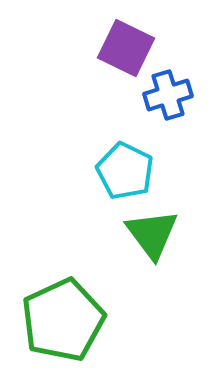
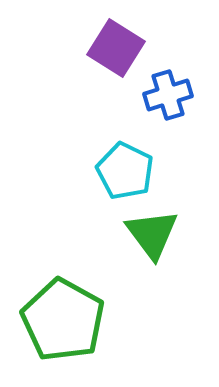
purple square: moved 10 px left; rotated 6 degrees clockwise
green pentagon: rotated 18 degrees counterclockwise
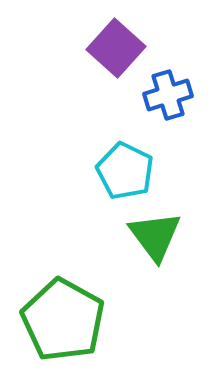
purple square: rotated 10 degrees clockwise
green triangle: moved 3 px right, 2 px down
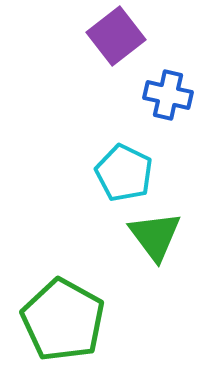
purple square: moved 12 px up; rotated 10 degrees clockwise
blue cross: rotated 30 degrees clockwise
cyan pentagon: moved 1 px left, 2 px down
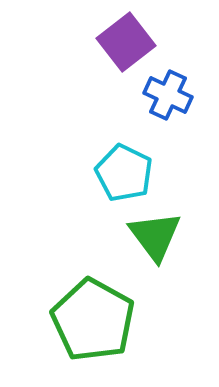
purple square: moved 10 px right, 6 px down
blue cross: rotated 12 degrees clockwise
green pentagon: moved 30 px right
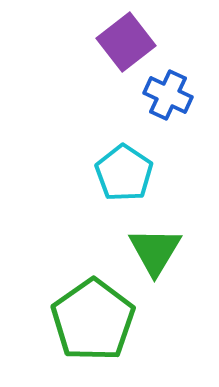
cyan pentagon: rotated 8 degrees clockwise
green triangle: moved 15 px down; rotated 8 degrees clockwise
green pentagon: rotated 8 degrees clockwise
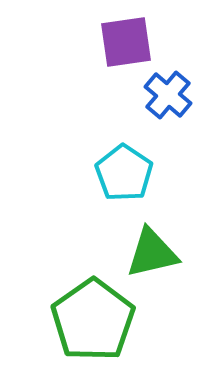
purple square: rotated 30 degrees clockwise
blue cross: rotated 15 degrees clockwise
green triangle: moved 3 px left, 2 px down; rotated 46 degrees clockwise
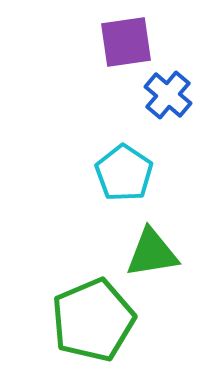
green triangle: rotated 4 degrees clockwise
green pentagon: rotated 12 degrees clockwise
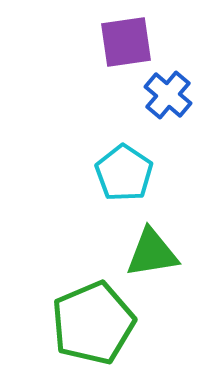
green pentagon: moved 3 px down
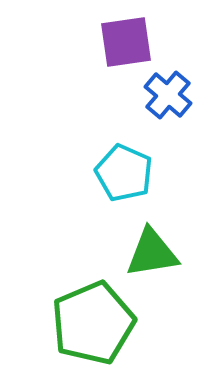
cyan pentagon: rotated 10 degrees counterclockwise
